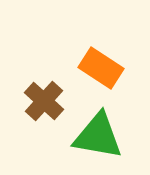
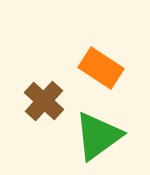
green triangle: rotated 46 degrees counterclockwise
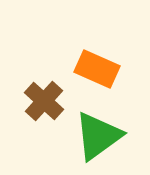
orange rectangle: moved 4 px left, 1 px down; rotated 9 degrees counterclockwise
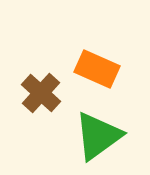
brown cross: moved 3 px left, 8 px up
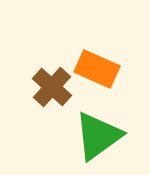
brown cross: moved 11 px right, 6 px up
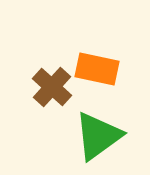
orange rectangle: rotated 12 degrees counterclockwise
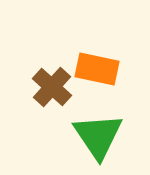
green triangle: rotated 28 degrees counterclockwise
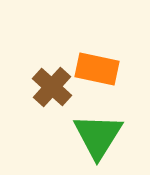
green triangle: rotated 6 degrees clockwise
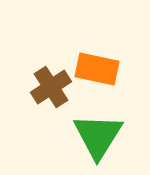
brown cross: moved 1 px left; rotated 15 degrees clockwise
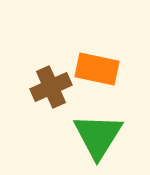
brown cross: rotated 9 degrees clockwise
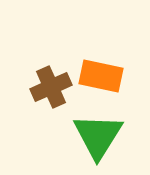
orange rectangle: moved 4 px right, 7 px down
